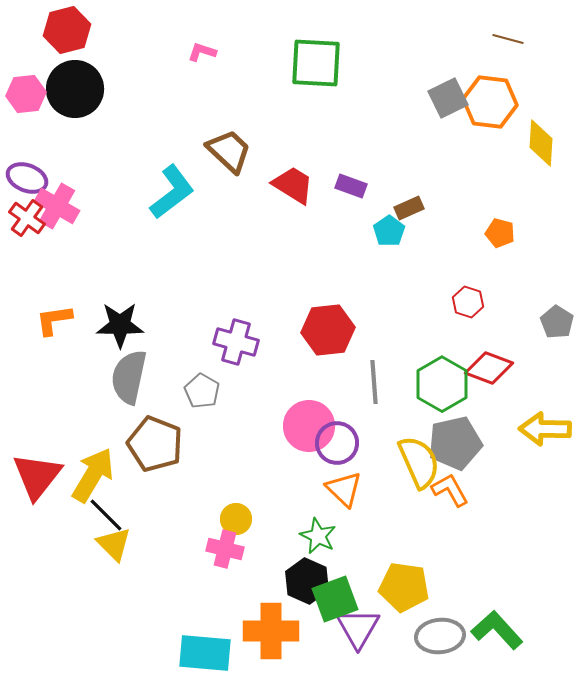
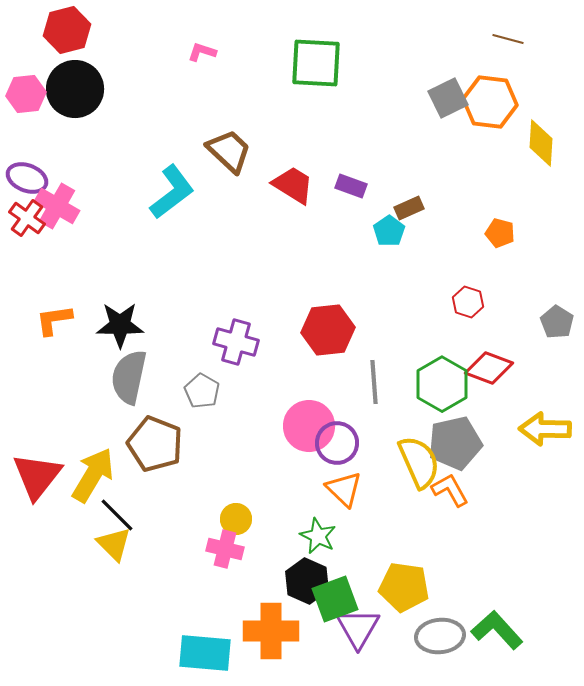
black line at (106, 515): moved 11 px right
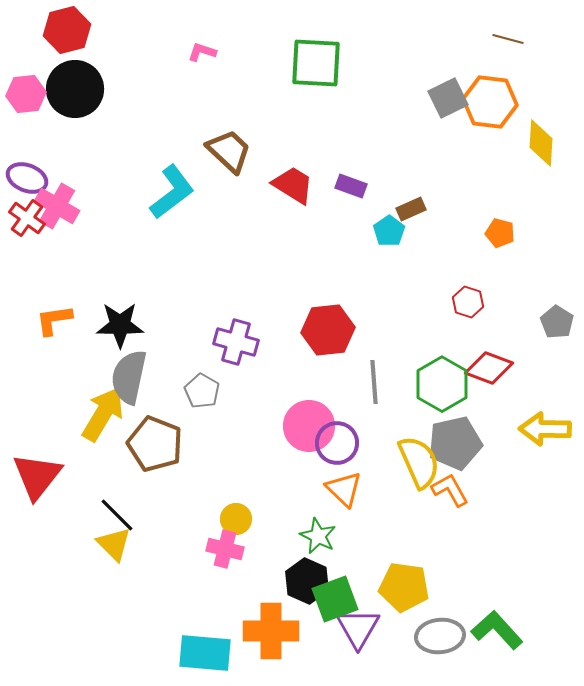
brown rectangle at (409, 208): moved 2 px right, 1 px down
yellow arrow at (93, 475): moved 10 px right, 61 px up
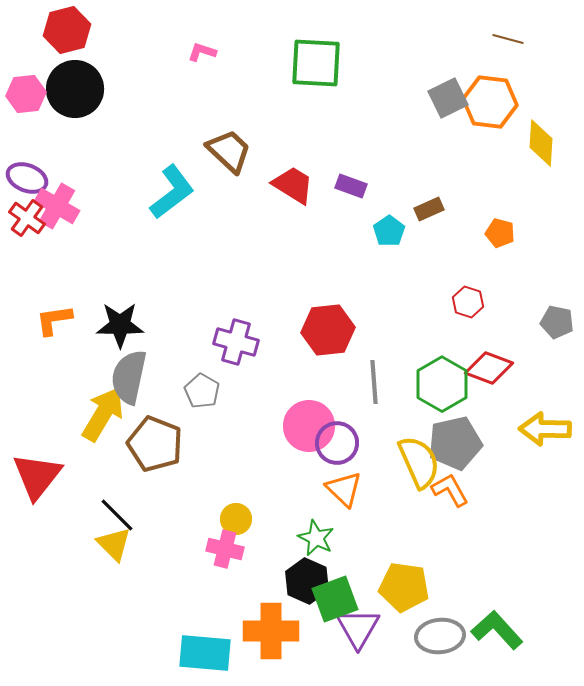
brown rectangle at (411, 209): moved 18 px right
gray pentagon at (557, 322): rotated 20 degrees counterclockwise
green star at (318, 536): moved 2 px left, 2 px down
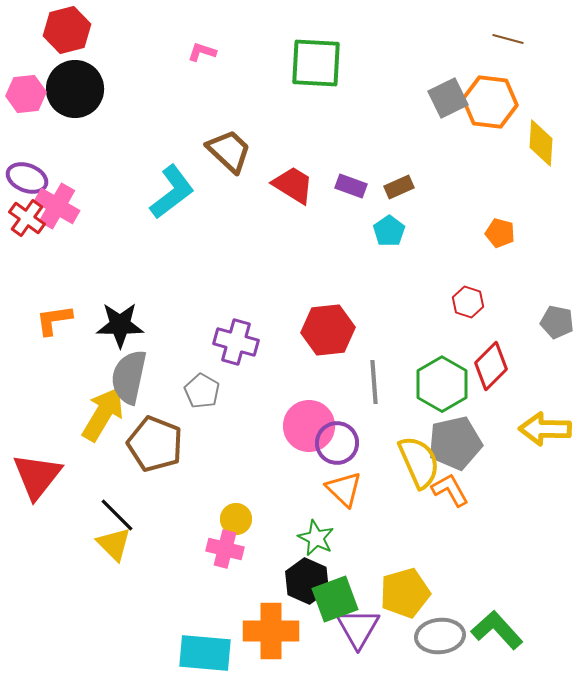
brown rectangle at (429, 209): moved 30 px left, 22 px up
red diamond at (489, 368): moved 2 px right, 2 px up; rotated 66 degrees counterclockwise
yellow pentagon at (404, 587): moved 1 px right, 6 px down; rotated 24 degrees counterclockwise
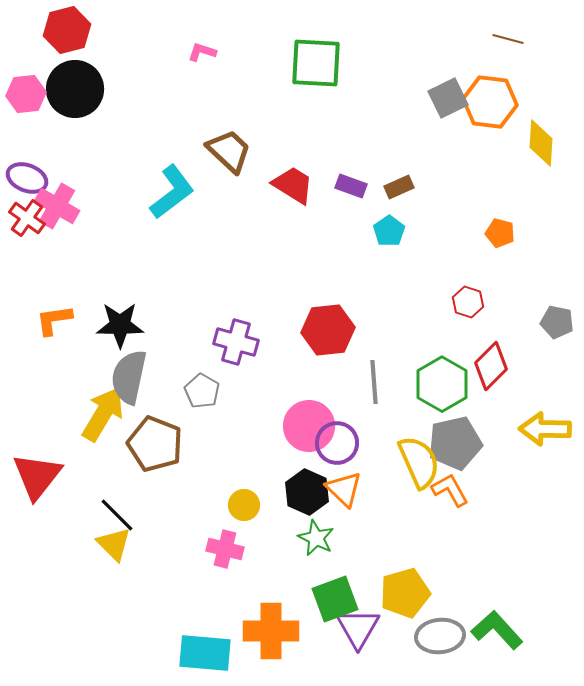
yellow circle at (236, 519): moved 8 px right, 14 px up
black hexagon at (307, 581): moved 89 px up
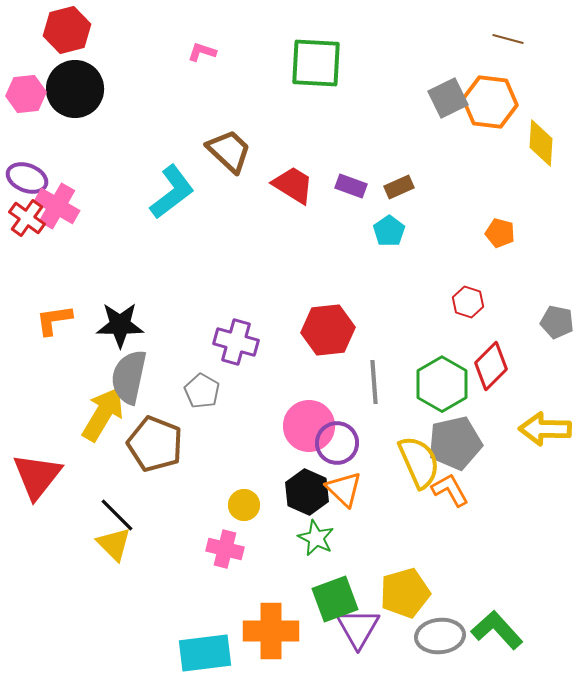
cyan rectangle at (205, 653): rotated 12 degrees counterclockwise
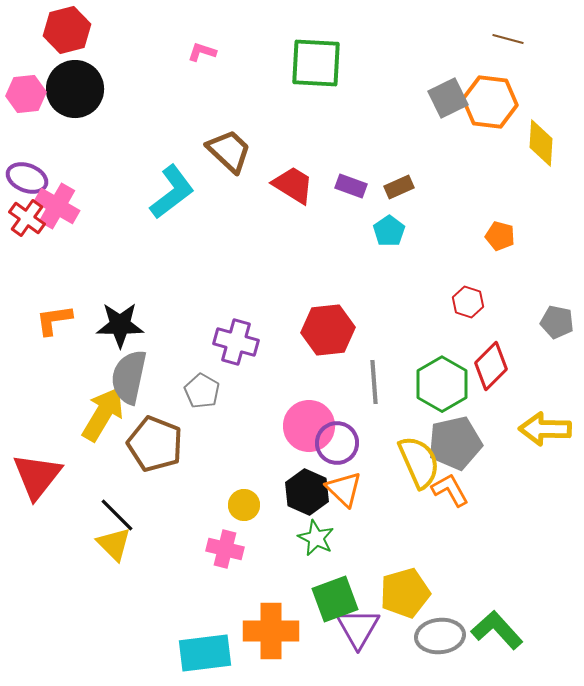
orange pentagon at (500, 233): moved 3 px down
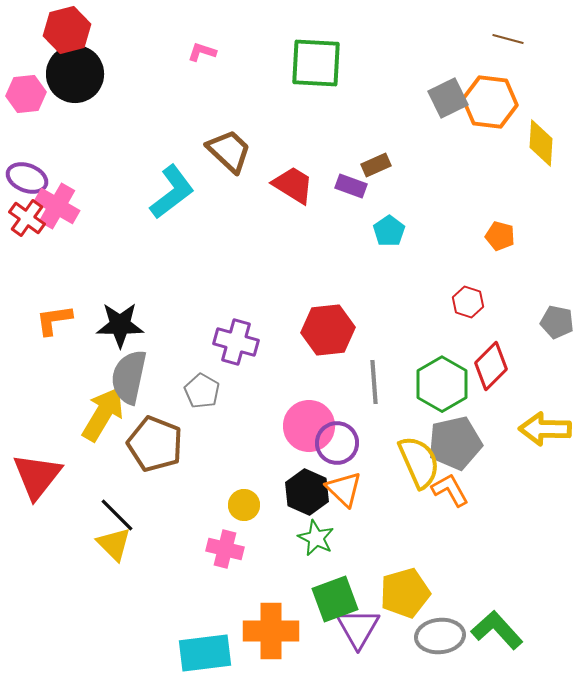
black circle at (75, 89): moved 15 px up
brown rectangle at (399, 187): moved 23 px left, 22 px up
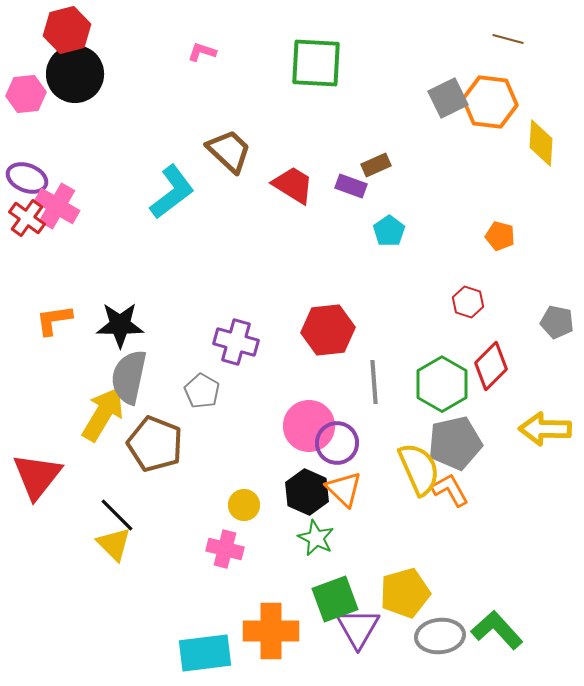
yellow semicircle at (419, 462): moved 7 px down
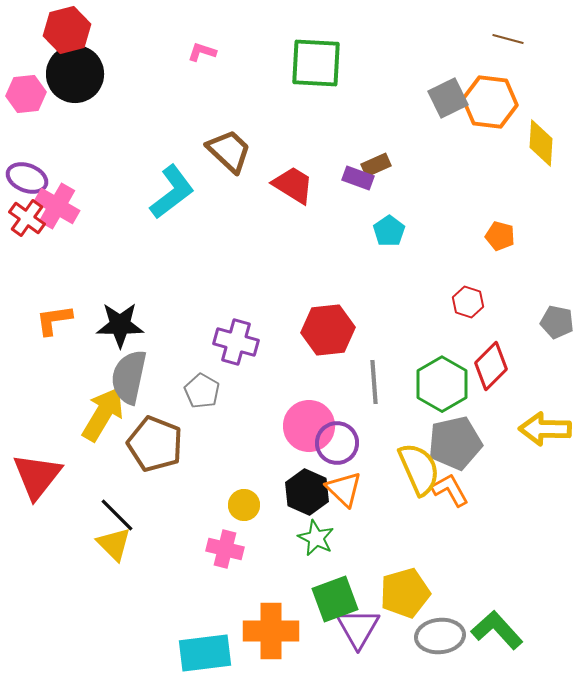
purple rectangle at (351, 186): moved 7 px right, 8 px up
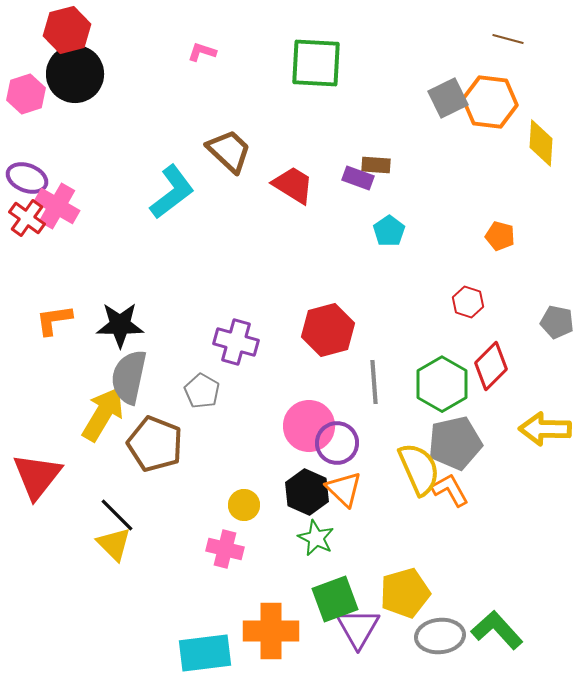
pink hexagon at (26, 94): rotated 12 degrees counterclockwise
brown rectangle at (376, 165): rotated 28 degrees clockwise
red hexagon at (328, 330): rotated 9 degrees counterclockwise
